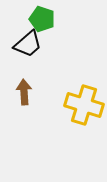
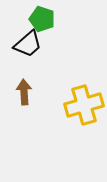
yellow cross: rotated 33 degrees counterclockwise
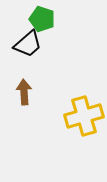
yellow cross: moved 11 px down
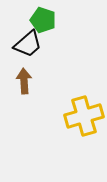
green pentagon: moved 1 px right, 1 px down
brown arrow: moved 11 px up
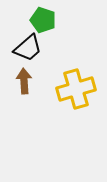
black trapezoid: moved 4 px down
yellow cross: moved 8 px left, 27 px up
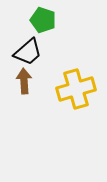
black trapezoid: moved 4 px down
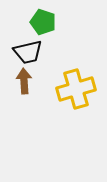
green pentagon: moved 2 px down
black trapezoid: rotated 28 degrees clockwise
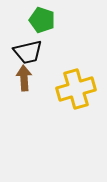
green pentagon: moved 1 px left, 2 px up
brown arrow: moved 3 px up
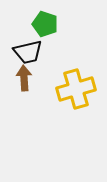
green pentagon: moved 3 px right, 4 px down
